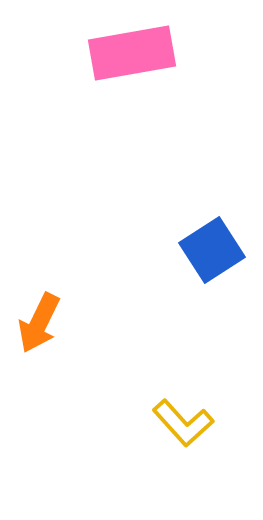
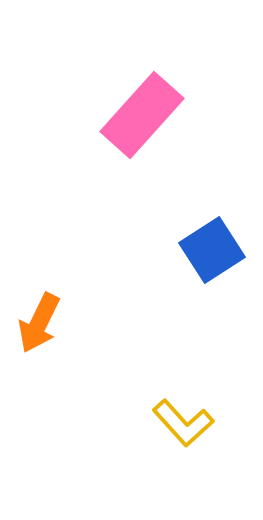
pink rectangle: moved 10 px right, 62 px down; rotated 38 degrees counterclockwise
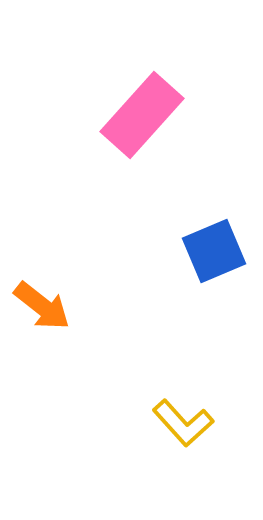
blue square: moved 2 px right, 1 px down; rotated 10 degrees clockwise
orange arrow: moved 3 px right, 17 px up; rotated 78 degrees counterclockwise
